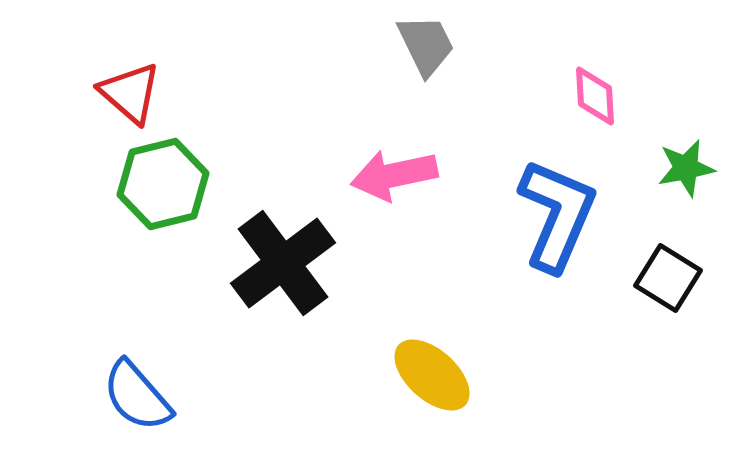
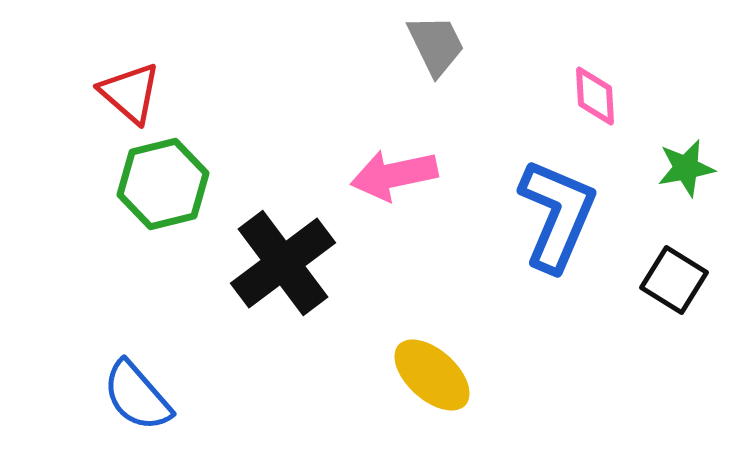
gray trapezoid: moved 10 px right
black square: moved 6 px right, 2 px down
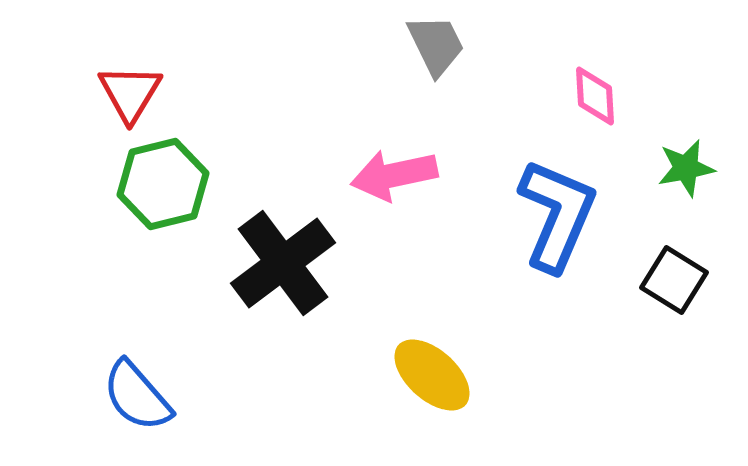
red triangle: rotated 20 degrees clockwise
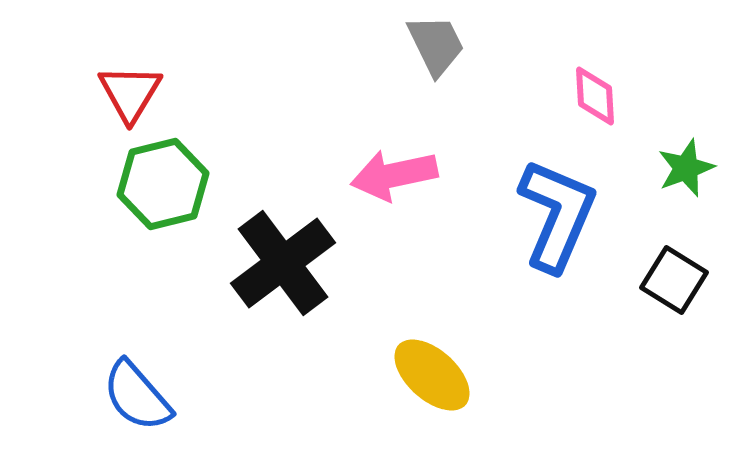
green star: rotated 10 degrees counterclockwise
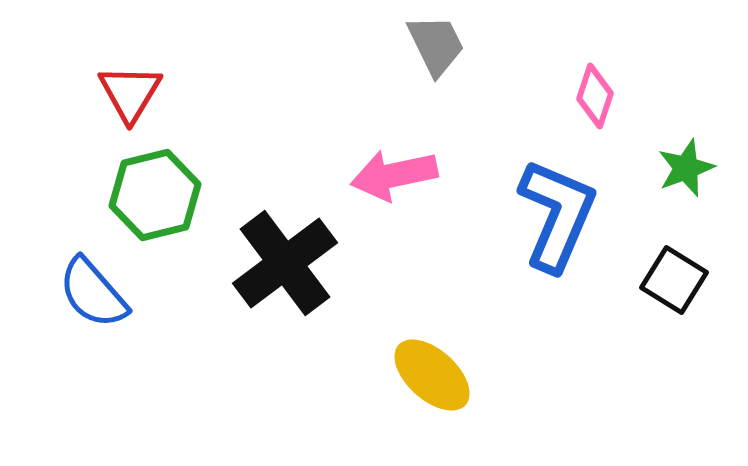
pink diamond: rotated 22 degrees clockwise
green hexagon: moved 8 px left, 11 px down
black cross: moved 2 px right
blue semicircle: moved 44 px left, 103 px up
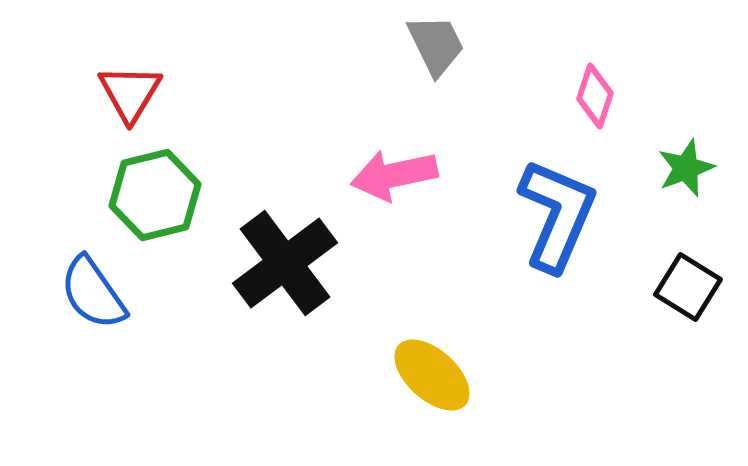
black square: moved 14 px right, 7 px down
blue semicircle: rotated 6 degrees clockwise
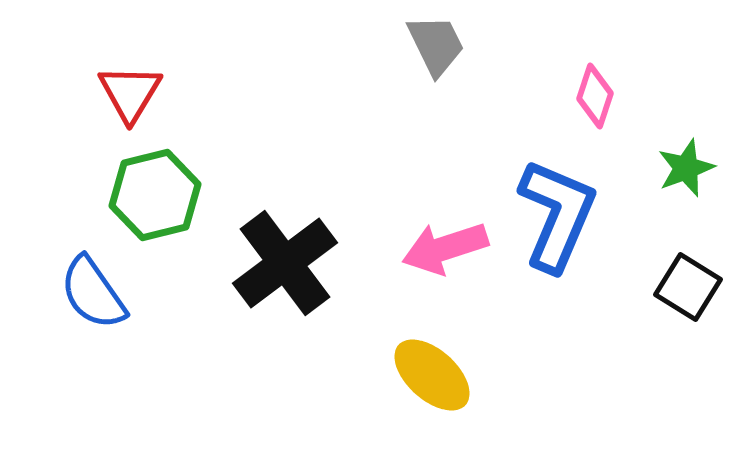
pink arrow: moved 51 px right, 73 px down; rotated 6 degrees counterclockwise
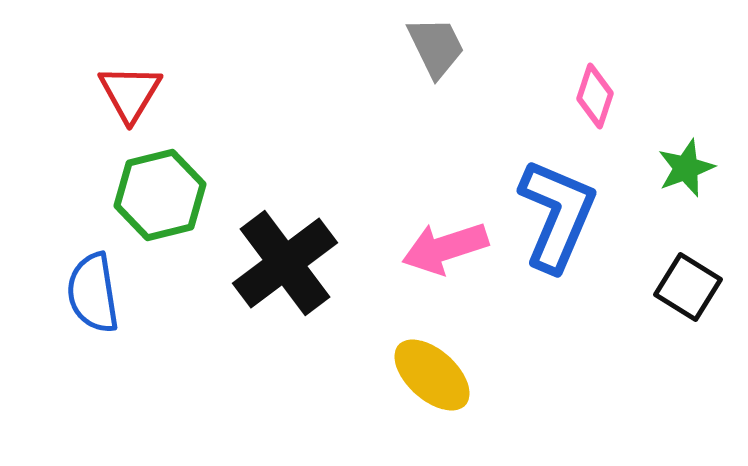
gray trapezoid: moved 2 px down
green hexagon: moved 5 px right
blue semicircle: rotated 26 degrees clockwise
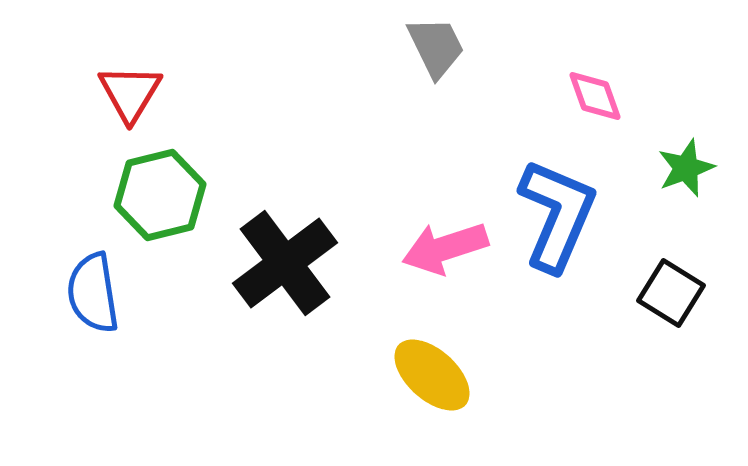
pink diamond: rotated 38 degrees counterclockwise
black square: moved 17 px left, 6 px down
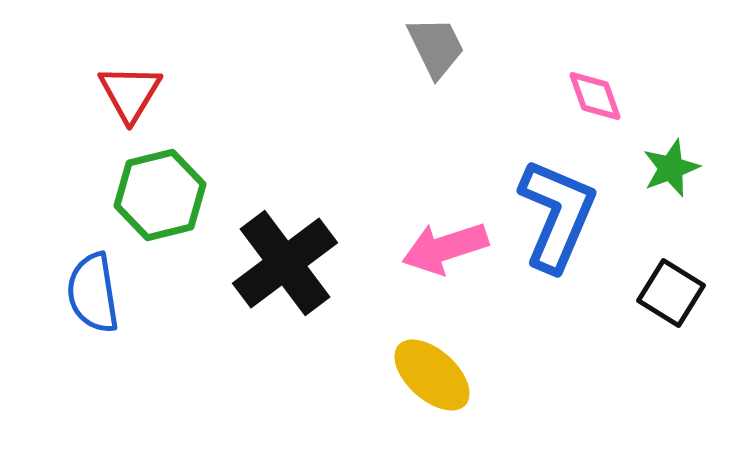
green star: moved 15 px left
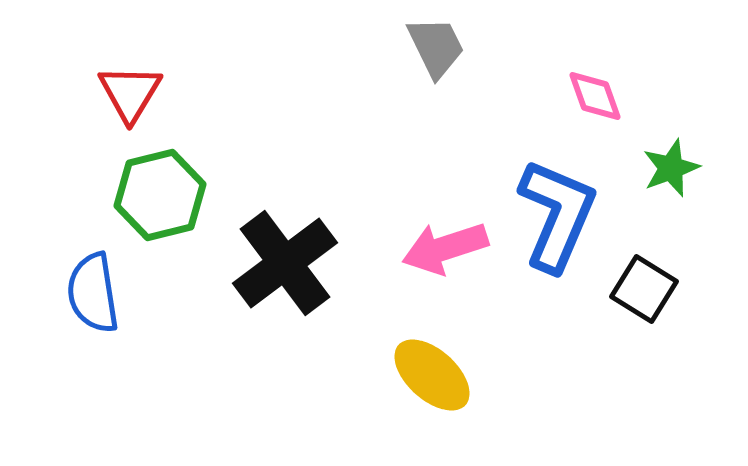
black square: moved 27 px left, 4 px up
